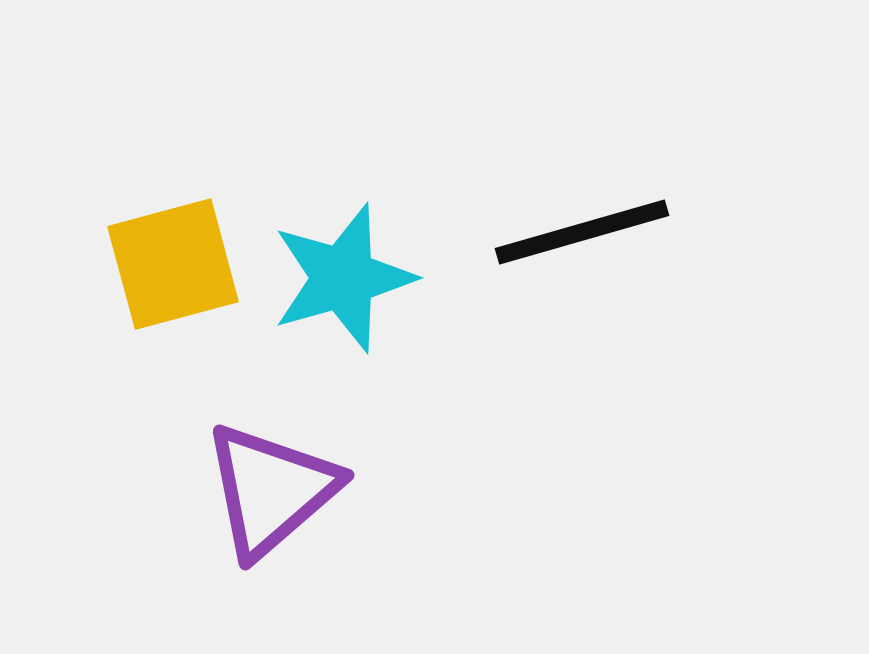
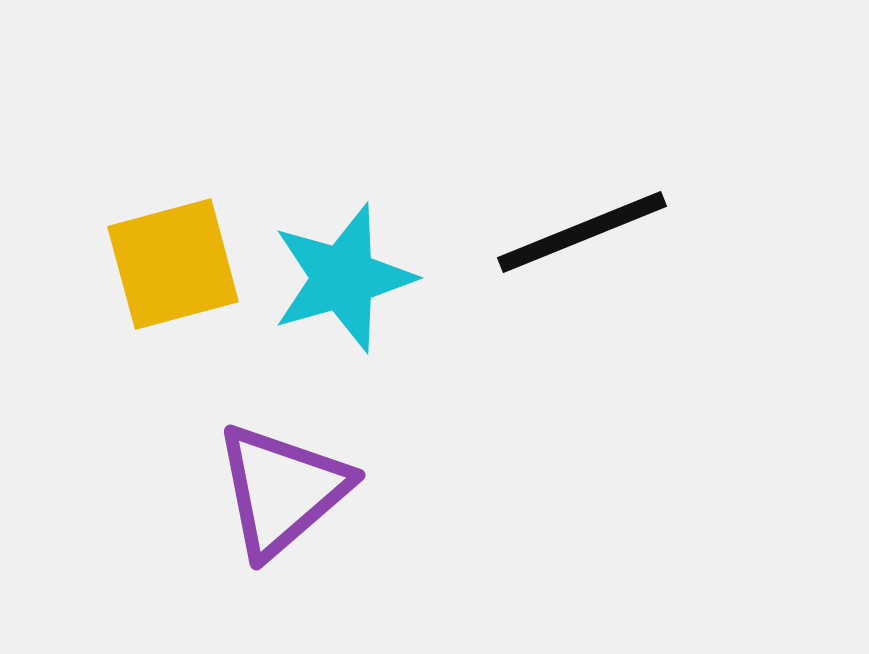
black line: rotated 6 degrees counterclockwise
purple triangle: moved 11 px right
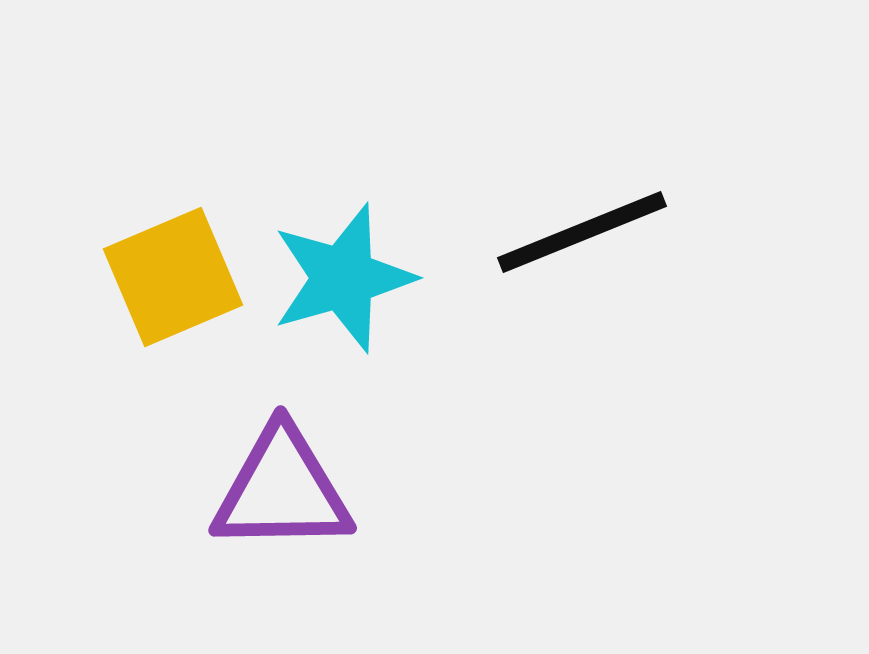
yellow square: moved 13 px down; rotated 8 degrees counterclockwise
purple triangle: rotated 40 degrees clockwise
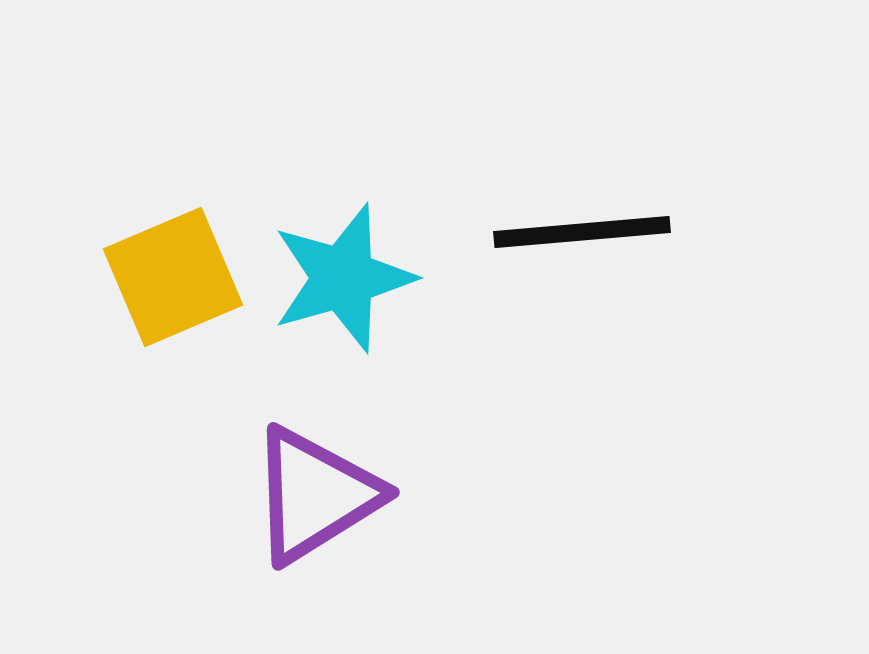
black line: rotated 17 degrees clockwise
purple triangle: moved 33 px right, 5 px down; rotated 31 degrees counterclockwise
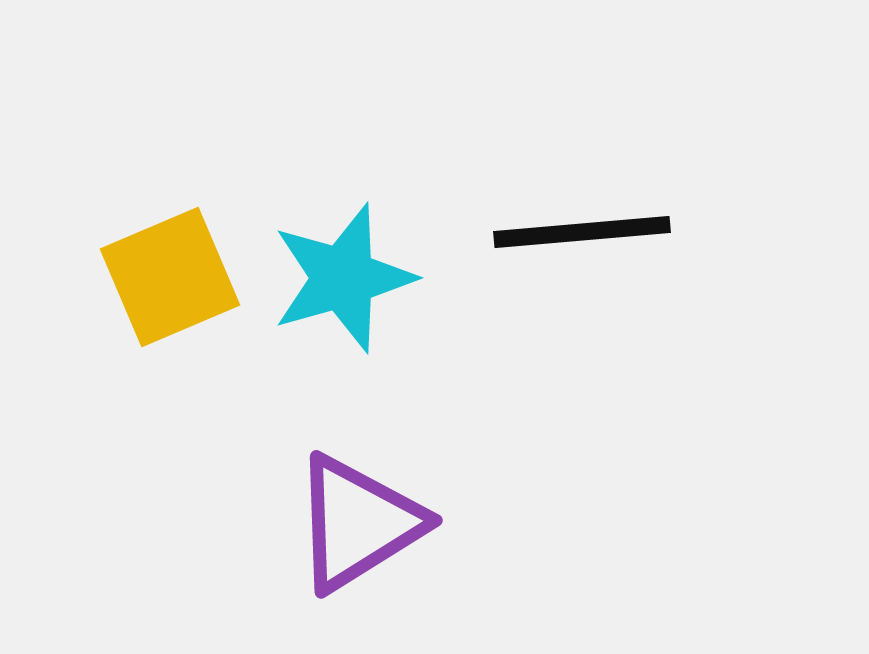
yellow square: moved 3 px left
purple triangle: moved 43 px right, 28 px down
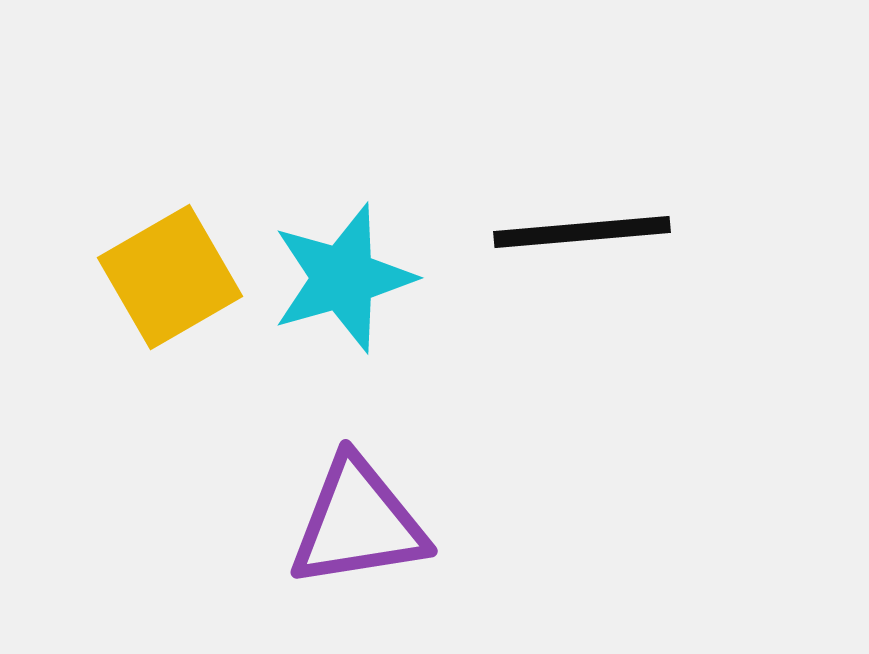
yellow square: rotated 7 degrees counterclockwise
purple triangle: rotated 23 degrees clockwise
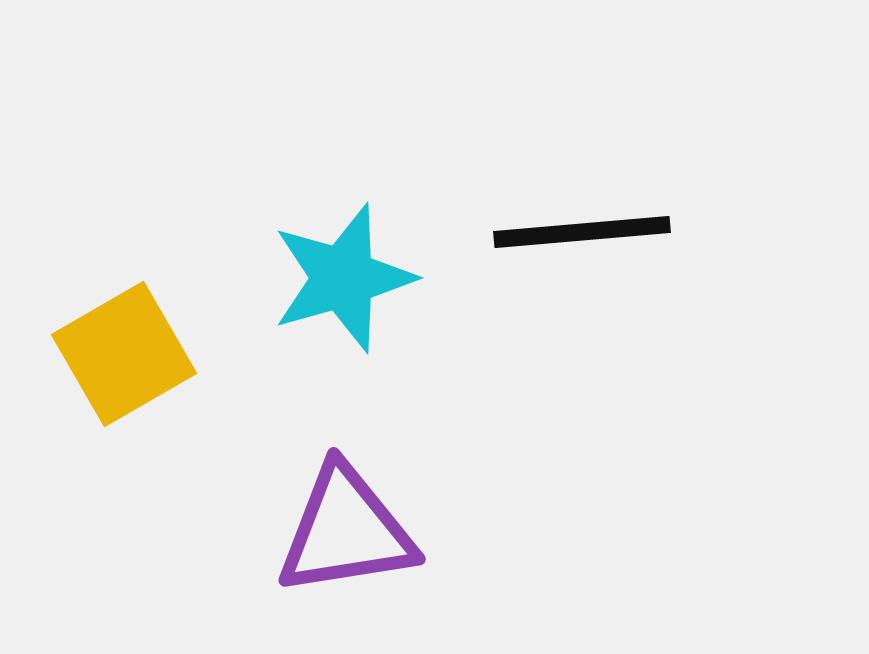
yellow square: moved 46 px left, 77 px down
purple triangle: moved 12 px left, 8 px down
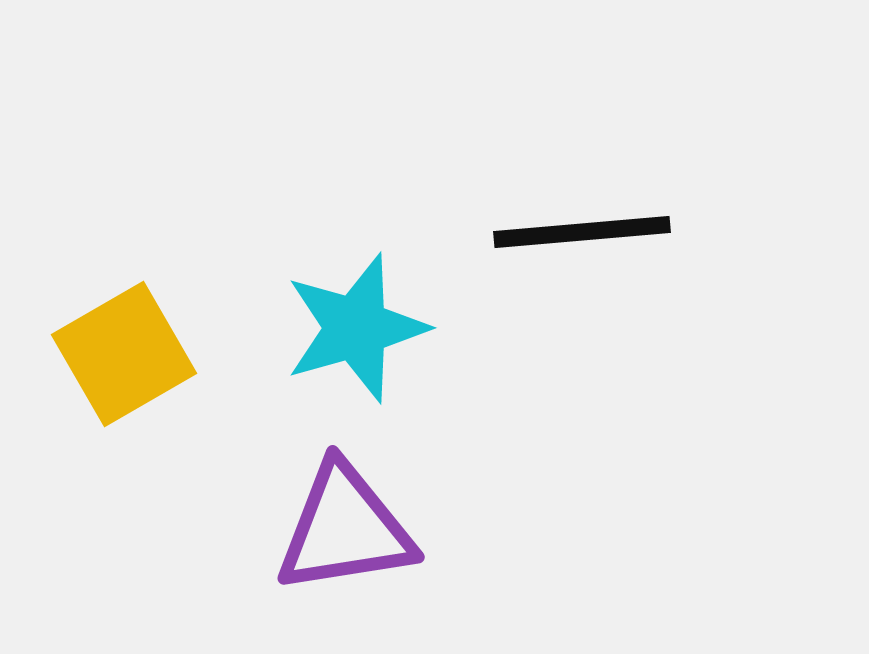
cyan star: moved 13 px right, 50 px down
purple triangle: moved 1 px left, 2 px up
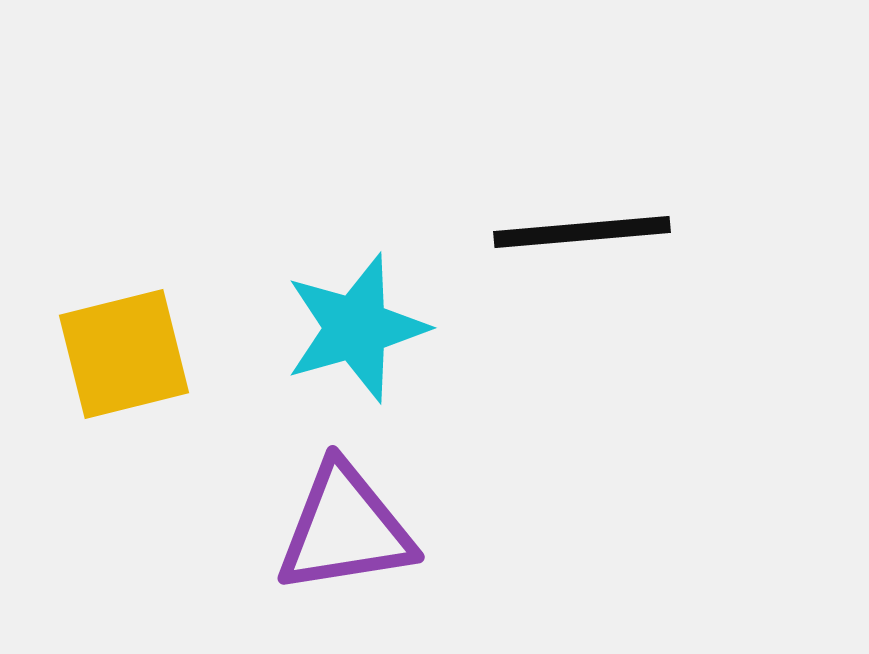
yellow square: rotated 16 degrees clockwise
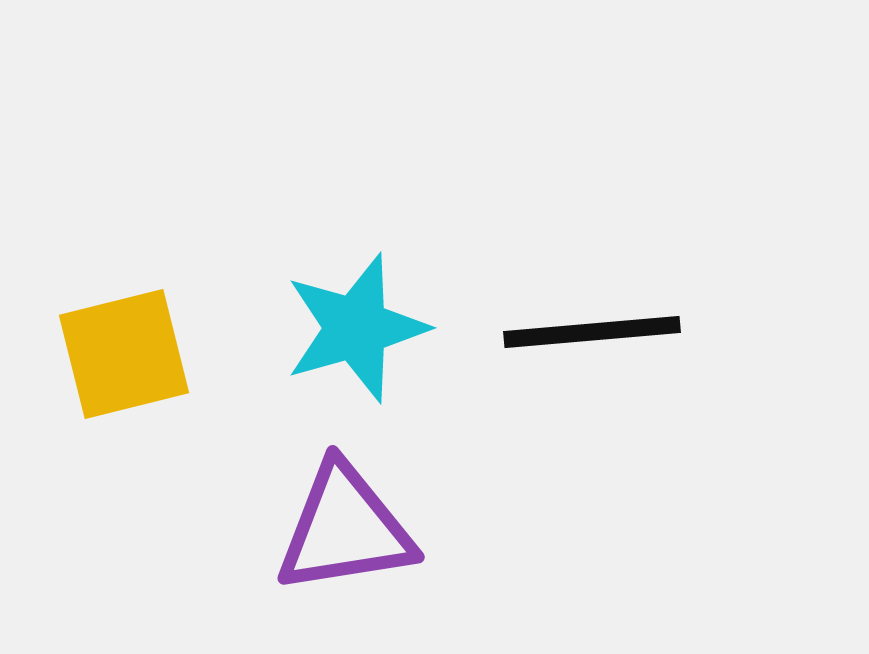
black line: moved 10 px right, 100 px down
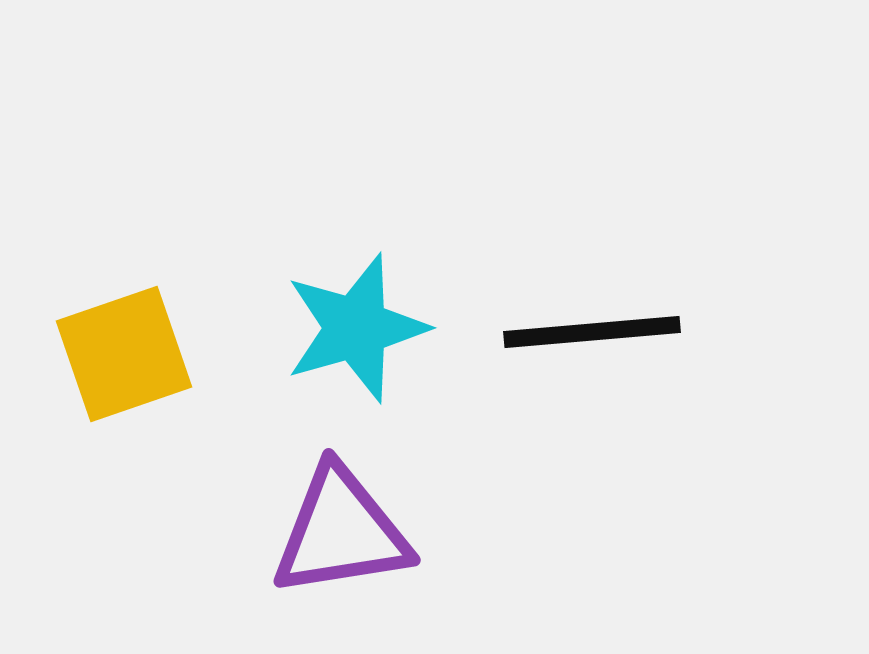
yellow square: rotated 5 degrees counterclockwise
purple triangle: moved 4 px left, 3 px down
